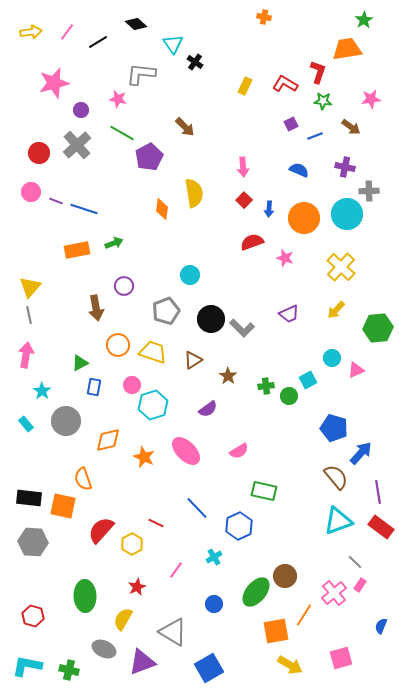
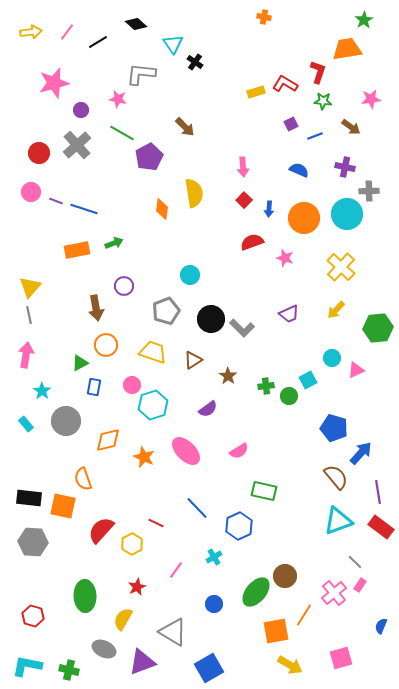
yellow rectangle at (245, 86): moved 11 px right, 6 px down; rotated 48 degrees clockwise
orange circle at (118, 345): moved 12 px left
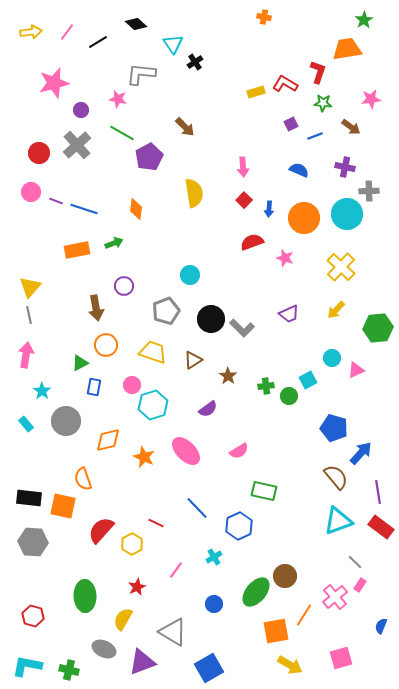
black cross at (195, 62): rotated 21 degrees clockwise
green star at (323, 101): moved 2 px down
orange diamond at (162, 209): moved 26 px left
pink cross at (334, 593): moved 1 px right, 4 px down
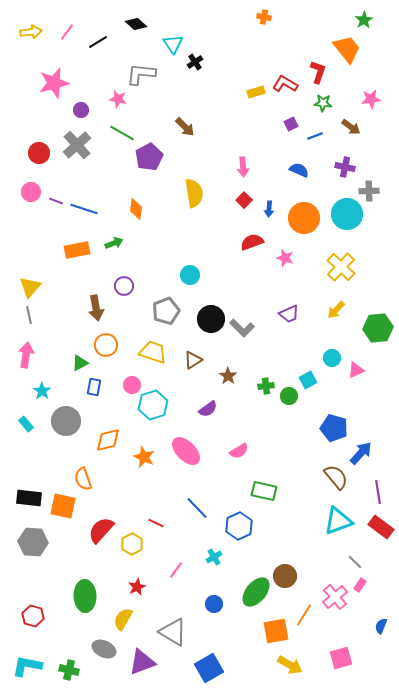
orange trapezoid at (347, 49): rotated 60 degrees clockwise
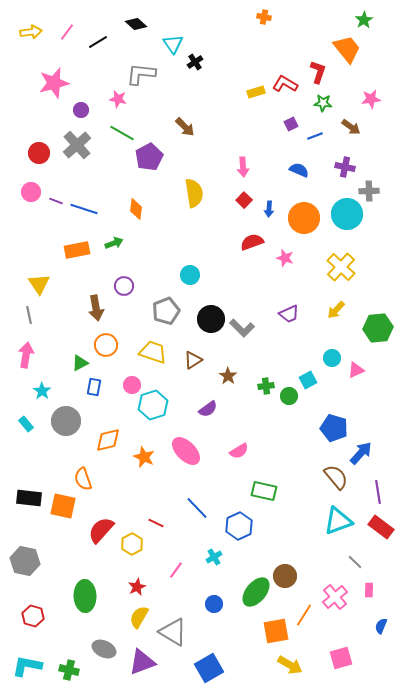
yellow triangle at (30, 287): moved 9 px right, 3 px up; rotated 15 degrees counterclockwise
gray hexagon at (33, 542): moved 8 px left, 19 px down; rotated 8 degrees clockwise
pink rectangle at (360, 585): moved 9 px right, 5 px down; rotated 32 degrees counterclockwise
yellow semicircle at (123, 619): moved 16 px right, 2 px up
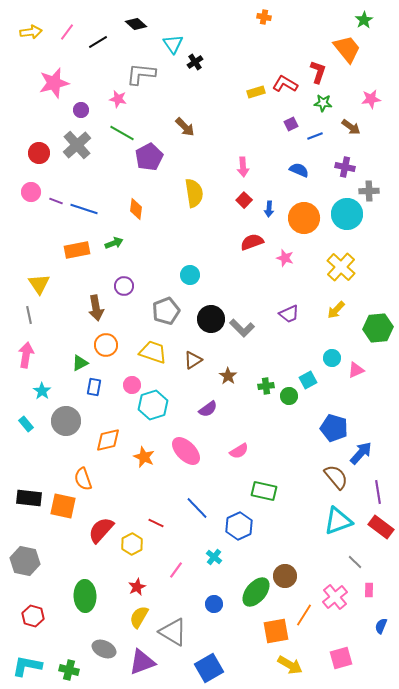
cyan cross at (214, 557): rotated 21 degrees counterclockwise
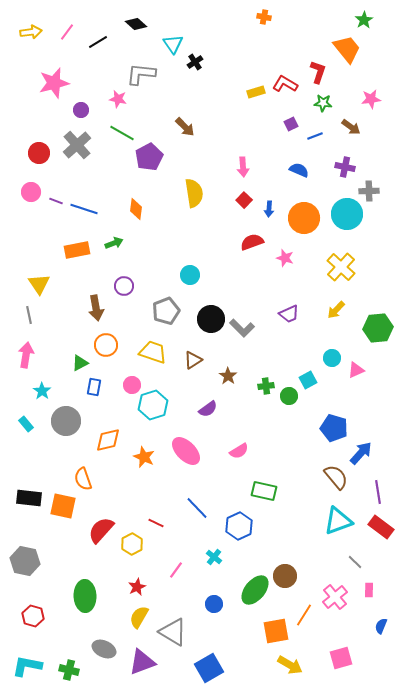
green ellipse at (256, 592): moved 1 px left, 2 px up
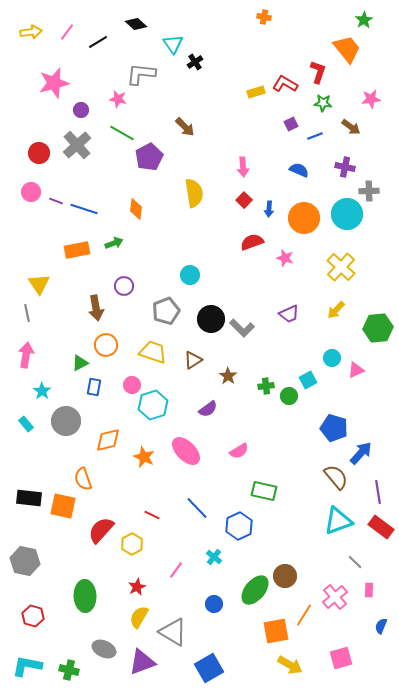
gray line at (29, 315): moved 2 px left, 2 px up
red line at (156, 523): moved 4 px left, 8 px up
